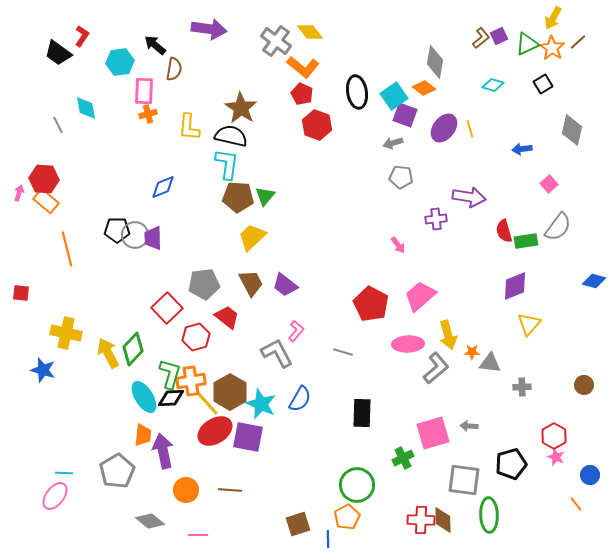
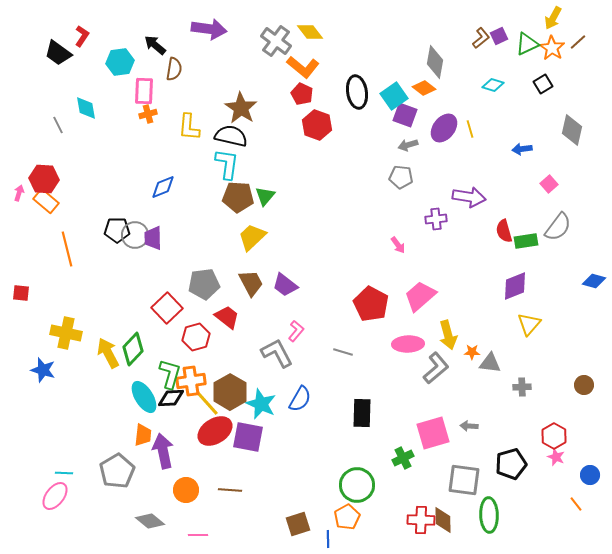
gray arrow at (393, 143): moved 15 px right, 2 px down
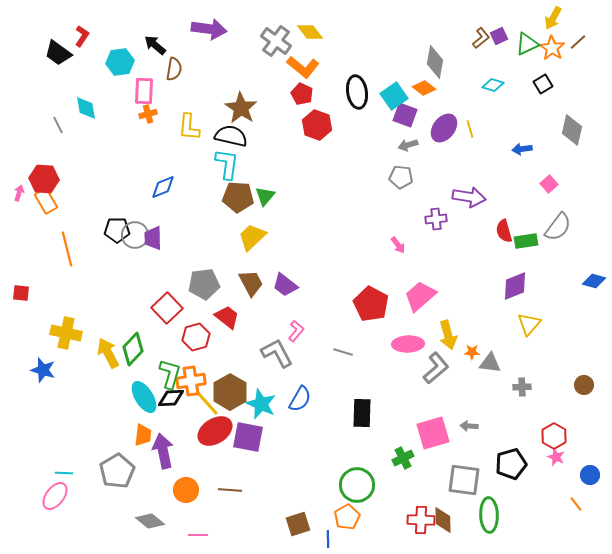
orange rectangle at (46, 201): rotated 20 degrees clockwise
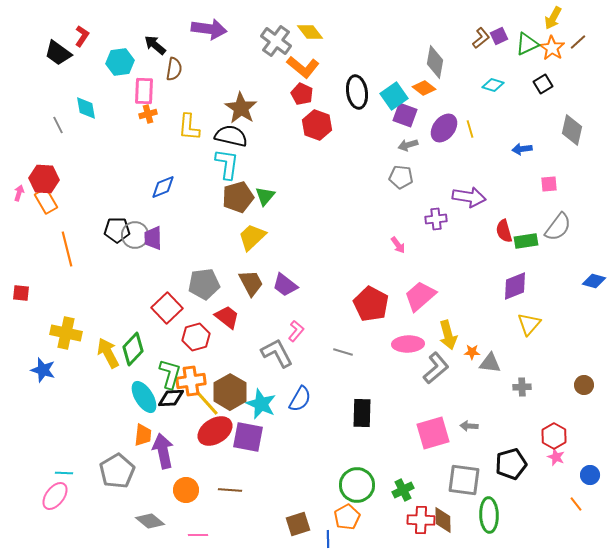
pink square at (549, 184): rotated 36 degrees clockwise
brown pentagon at (238, 197): rotated 20 degrees counterclockwise
green cross at (403, 458): moved 32 px down
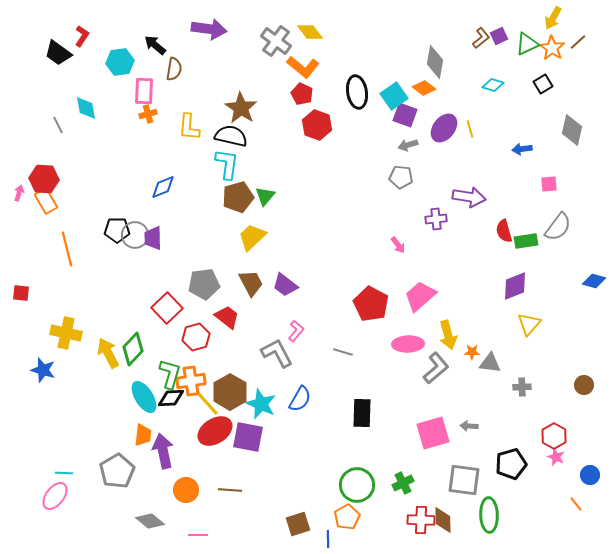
green cross at (403, 490): moved 7 px up
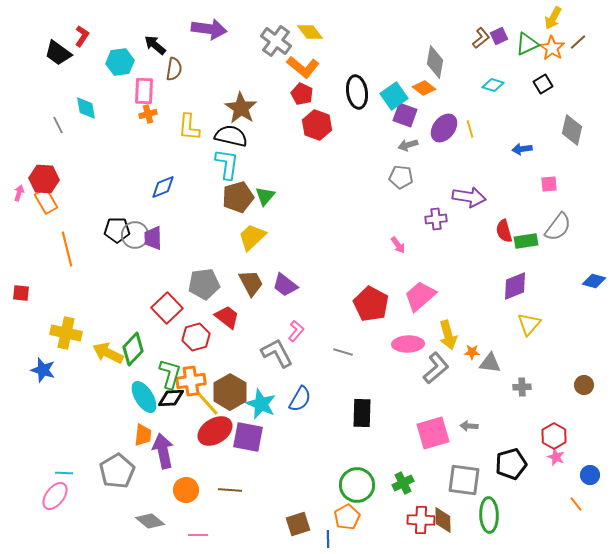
yellow arrow at (108, 353): rotated 36 degrees counterclockwise
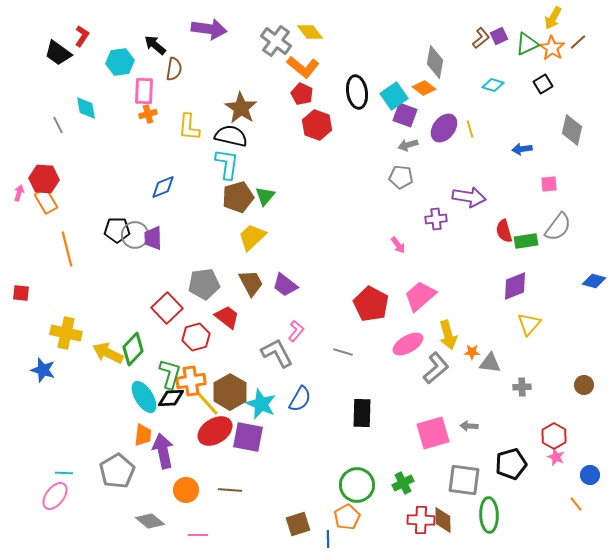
pink ellipse at (408, 344): rotated 28 degrees counterclockwise
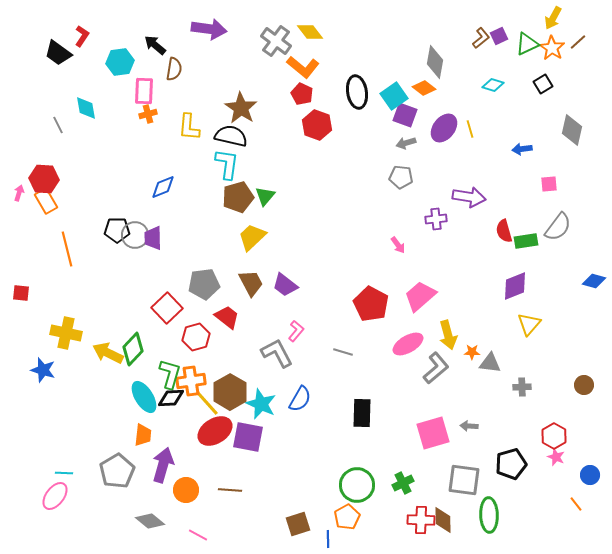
gray arrow at (408, 145): moved 2 px left, 2 px up
purple arrow at (163, 451): moved 14 px down; rotated 28 degrees clockwise
pink line at (198, 535): rotated 30 degrees clockwise
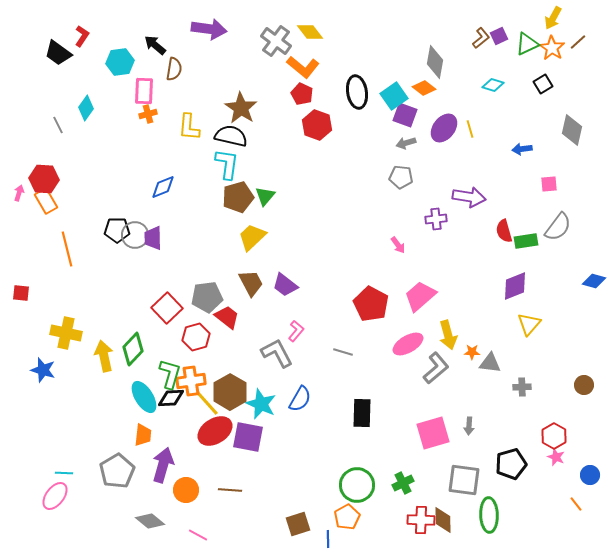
cyan diamond at (86, 108): rotated 45 degrees clockwise
gray pentagon at (204, 284): moved 3 px right, 13 px down
yellow arrow at (108, 353): moved 4 px left, 3 px down; rotated 52 degrees clockwise
gray arrow at (469, 426): rotated 90 degrees counterclockwise
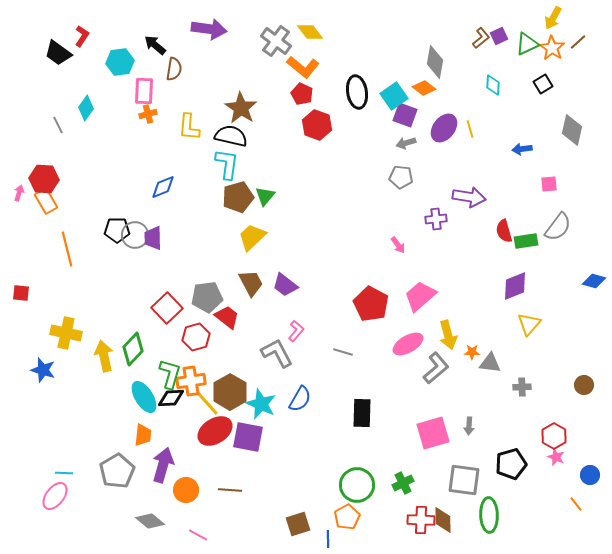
cyan diamond at (493, 85): rotated 75 degrees clockwise
